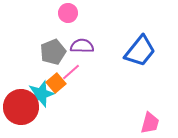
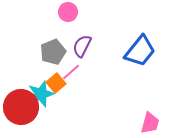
pink circle: moved 1 px up
purple semicircle: rotated 65 degrees counterclockwise
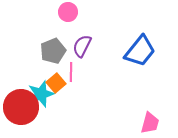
gray pentagon: moved 1 px up
pink line: rotated 48 degrees counterclockwise
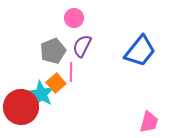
pink circle: moved 6 px right, 6 px down
cyan star: rotated 24 degrees counterclockwise
pink trapezoid: moved 1 px left, 1 px up
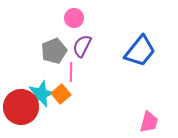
gray pentagon: moved 1 px right
orange square: moved 5 px right, 11 px down
cyan star: rotated 20 degrees clockwise
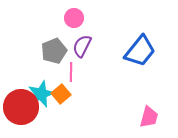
pink trapezoid: moved 5 px up
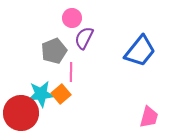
pink circle: moved 2 px left
purple semicircle: moved 2 px right, 8 px up
cyan star: rotated 16 degrees clockwise
red circle: moved 6 px down
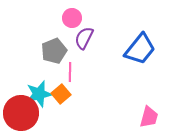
blue trapezoid: moved 2 px up
pink line: moved 1 px left
cyan star: moved 2 px left; rotated 8 degrees counterclockwise
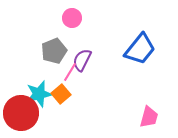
purple semicircle: moved 2 px left, 22 px down
pink line: rotated 30 degrees clockwise
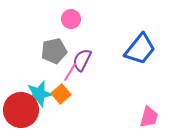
pink circle: moved 1 px left, 1 px down
gray pentagon: rotated 10 degrees clockwise
red circle: moved 3 px up
